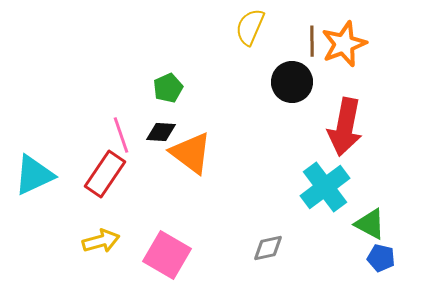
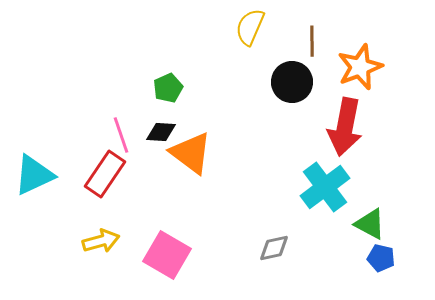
orange star: moved 16 px right, 23 px down
gray diamond: moved 6 px right
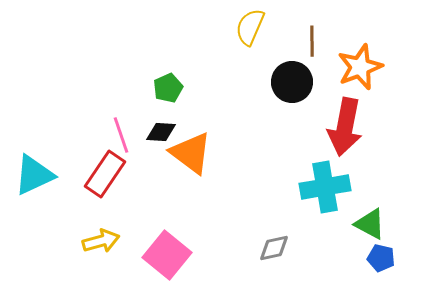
cyan cross: rotated 27 degrees clockwise
pink square: rotated 9 degrees clockwise
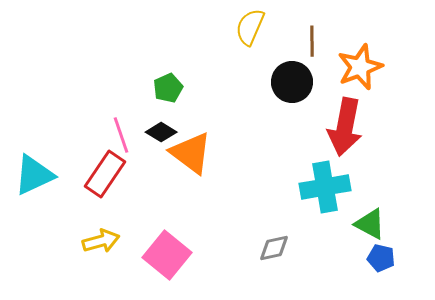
black diamond: rotated 28 degrees clockwise
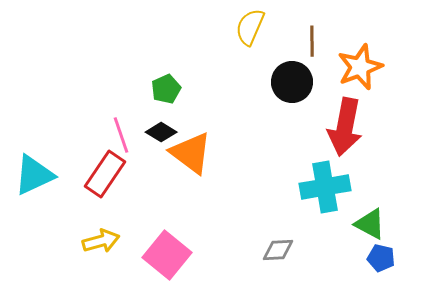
green pentagon: moved 2 px left, 1 px down
gray diamond: moved 4 px right, 2 px down; rotated 8 degrees clockwise
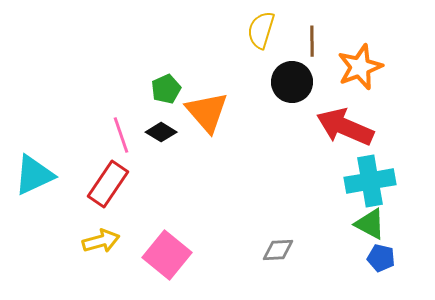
yellow semicircle: moved 11 px right, 3 px down; rotated 6 degrees counterclockwise
red arrow: rotated 102 degrees clockwise
orange triangle: moved 16 px right, 41 px up; rotated 12 degrees clockwise
red rectangle: moved 3 px right, 10 px down
cyan cross: moved 45 px right, 6 px up
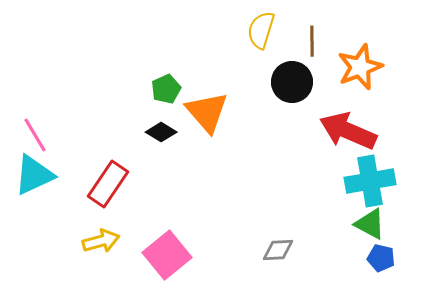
red arrow: moved 3 px right, 4 px down
pink line: moved 86 px left; rotated 12 degrees counterclockwise
pink square: rotated 12 degrees clockwise
